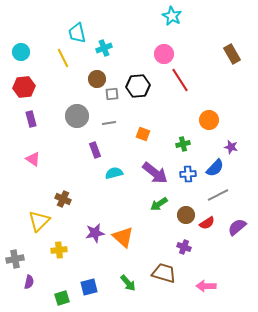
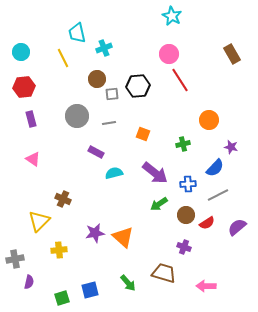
pink circle at (164, 54): moved 5 px right
purple rectangle at (95, 150): moved 1 px right, 2 px down; rotated 42 degrees counterclockwise
blue cross at (188, 174): moved 10 px down
blue square at (89, 287): moved 1 px right, 3 px down
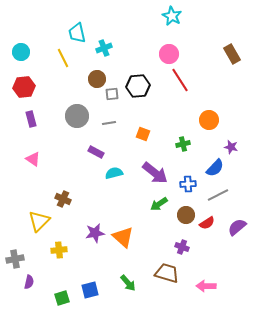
purple cross at (184, 247): moved 2 px left
brown trapezoid at (164, 273): moved 3 px right
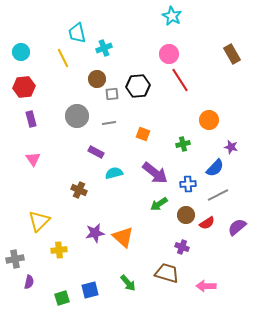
pink triangle at (33, 159): rotated 21 degrees clockwise
brown cross at (63, 199): moved 16 px right, 9 px up
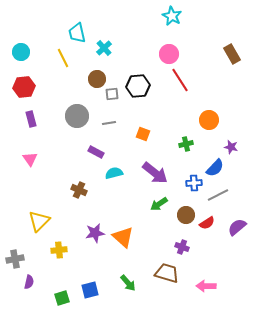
cyan cross at (104, 48): rotated 21 degrees counterclockwise
green cross at (183, 144): moved 3 px right
pink triangle at (33, 159): moved 3 px left
blue cross at (188, 184): moved 6 px right, 1 px up
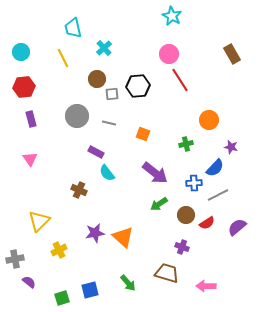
cyan trapezoid at (77, 33): moved 4 px left, 5 px up
gray line at (109, 123): rotated 24 degrees clockwise
cyan semicircle at (114, 173): moved 7 px left; rotated 114 degrees counterclockwise
yellow cross at (59, 250): rotated 21 degrees counterclockwise
purple semicircle at (29, 282): rotated 64 degrees counterclockwise
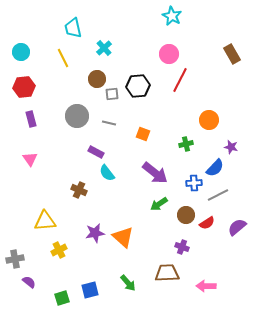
red line at (180, 80): rotated 60 degrees clockwise
yellow triangle at (39, 221): moved 6 px right; rotated 40 degrees clockwise
brown trapezoid at (167, 273): rotated 20 degrees counterclockwise
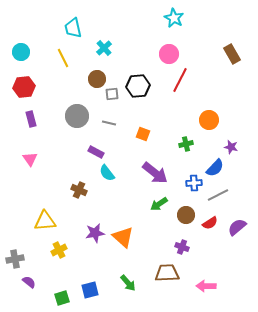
cyan star at (172, 16): moved 2 px right, 2 px down
red semicircle at (207, 223): moved 3 px right
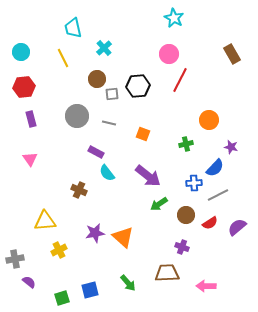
purple arrow at (155, 173): moved 7 px left, 3 px down
